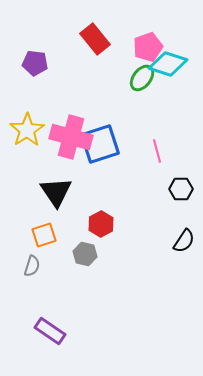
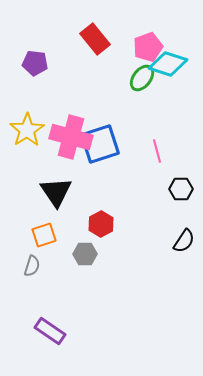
gray hexagon: rotated 15 degrees counterclockwise
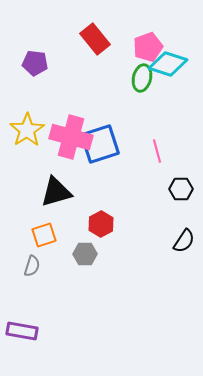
green ellipse: rotated 24 degrees counterclockwise
black triangle: rotated 48 degrees clockwise
purple rectangle: moved 28 px left; rotated 24 degrees counterclockwise
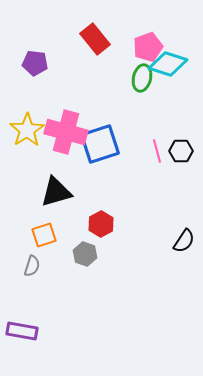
pink cross: moved 5 px left, 5 px up
black hexagon: moved 38 px up
gray hexagon: rotated 20 degrees clockwise
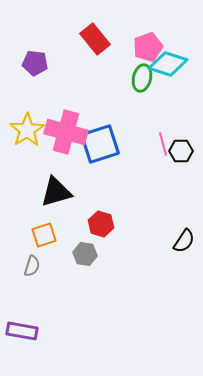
pink line: moved 6 px right, 7 px up
red hexagon: rotated 15 degrees counterclockwise
gray hexagon: rotated 10 degrees counterclockwise
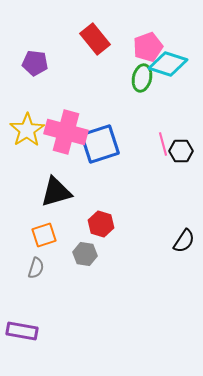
gray semicircle: moved 4 px right, 2 px down
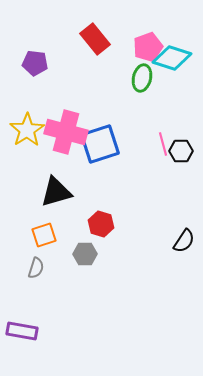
cyan diamond: moved 4 px right, 6 px up
gray hexagon: rotated 10 degrees counterclockwise
